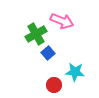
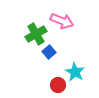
blue square: moved 1 px right, 1 px up
cyan star: rotated 24 degrees clockwise
red circle: moved 4 px right
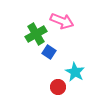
blue square: rotated 16 degrees counterclockwise
red circle: moved 2 px down
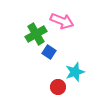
cyan star: rotated 24 degrees clockwise
